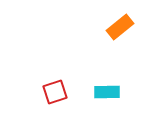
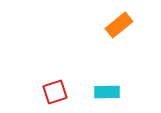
orange rectangle: moved 1 px left, 2 px up
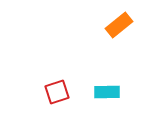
red square: moved 2 px right
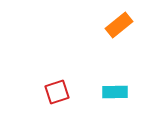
cyan rectangle: moved 8 px right
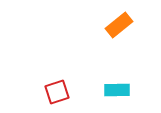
cyan rectangle: moved 2 px right, 2 px up
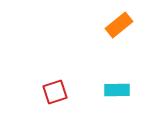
red square: moved 2 px left
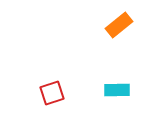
red square: moved 3 px left, 1 px down
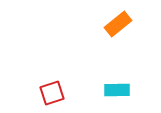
orange rectangle: moved 1 px left, 1 px up
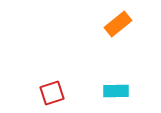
cyan rectangle: moved 1 px left, 1 px down
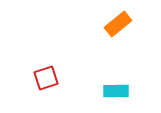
red square: moved 6 px left, 15 px up
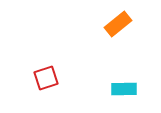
cyan rectangle: moved 8 px right, 2 px up
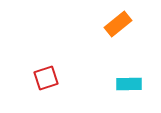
cyan rectangle: moved 5 px right, 5 px up
